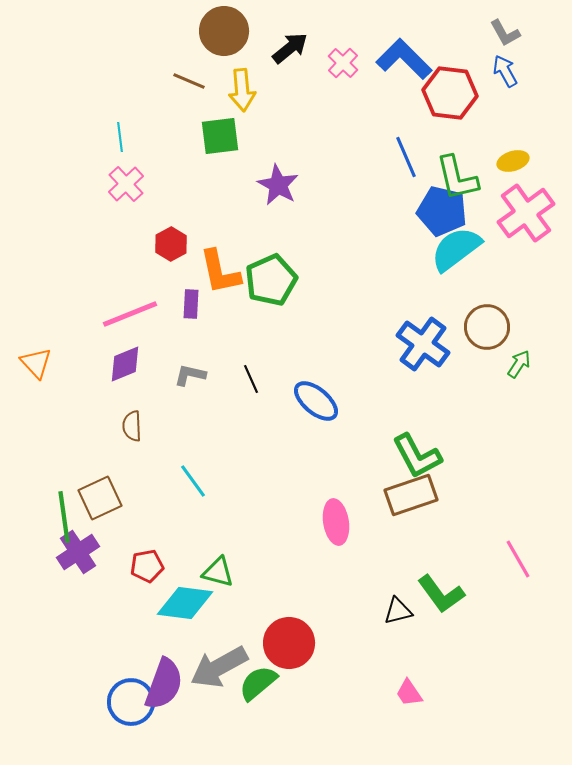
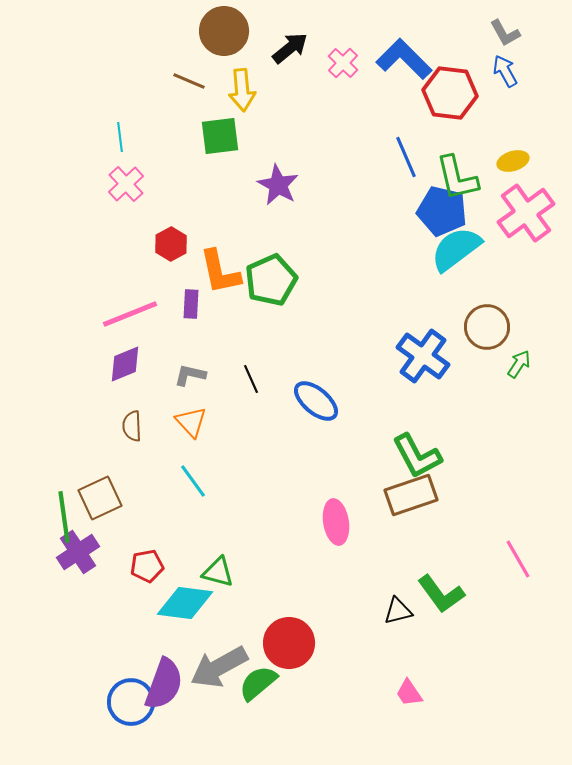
blue cross at (423, 344): moved 12 px down
orange triangle at (36, 363): moved 155 px right, 59 px down
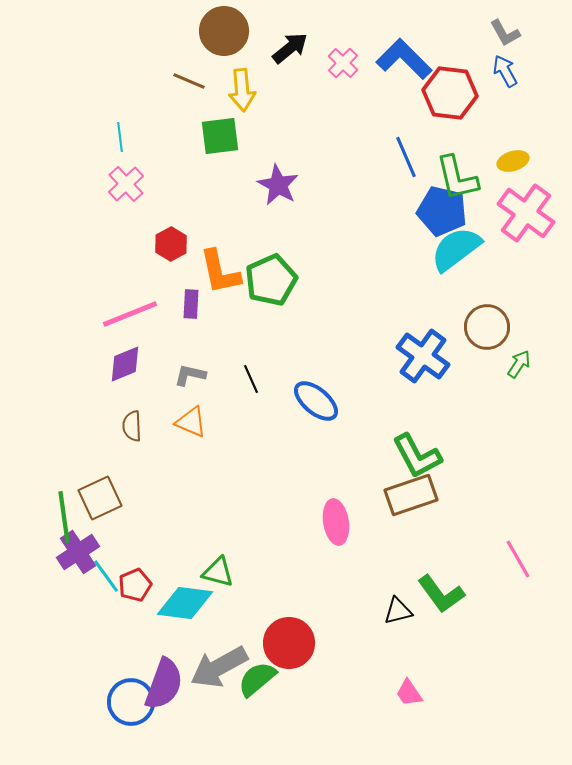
pink cross at (526, 213): rotated 18 degrees counterclockwise
orange triangle at (191, 422): rotated 24 degrees counterclockwise
cyan line at (193, 481): moved 87 px left, 95 px down
red pentagon at (147, 566): moved 12 px left, 19 px down; rotated 12 degrees counterclockwise
green semicircle at (258, 683): moved 1 px left, 4 px up
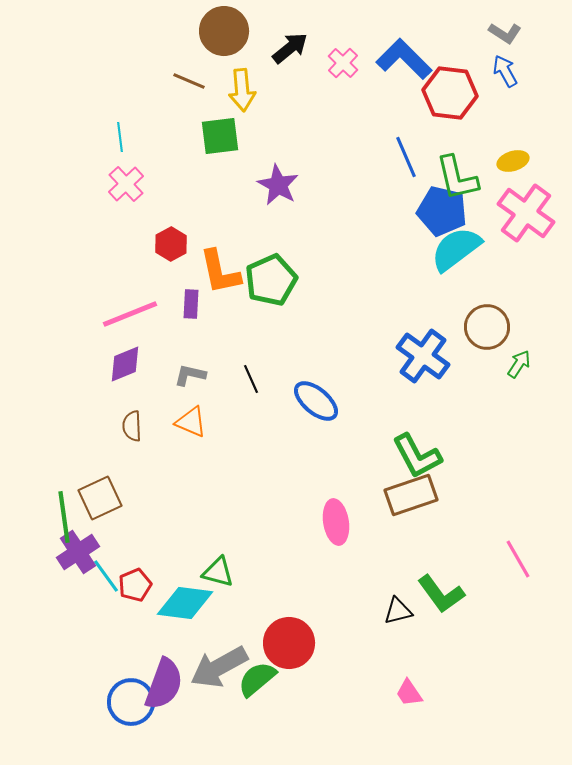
gray L-shape at (505, 33): rotated 28 degrees counterclockwise
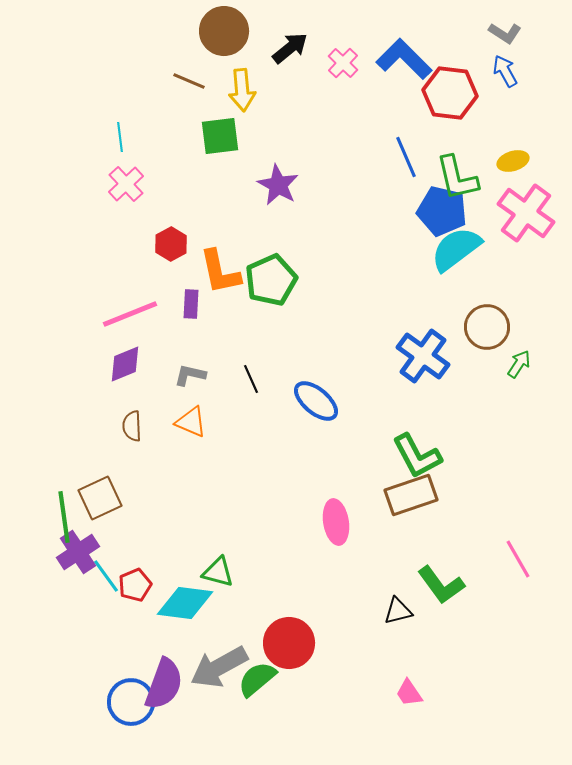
green L-shape at (441, 594): moved 9 px up
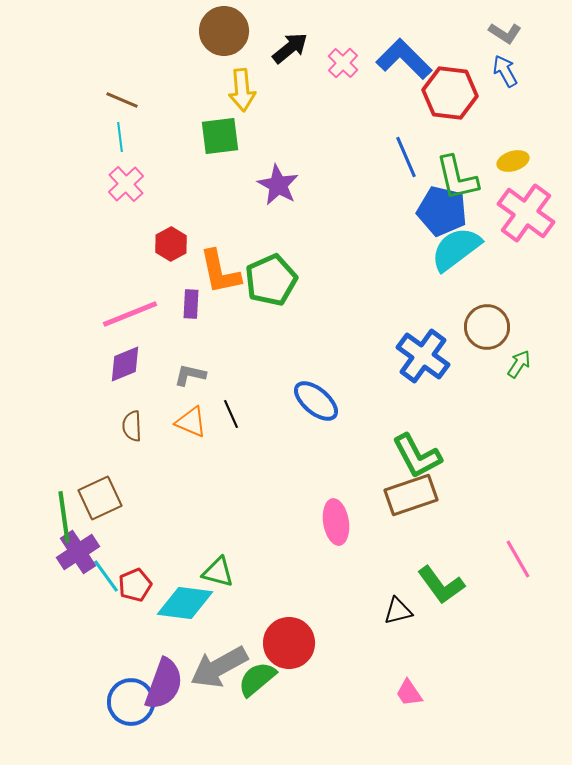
brown line at (189, 81): moved 67 px left, 19 px down
black line at (251, 379): moved 20 px left, 35 px down
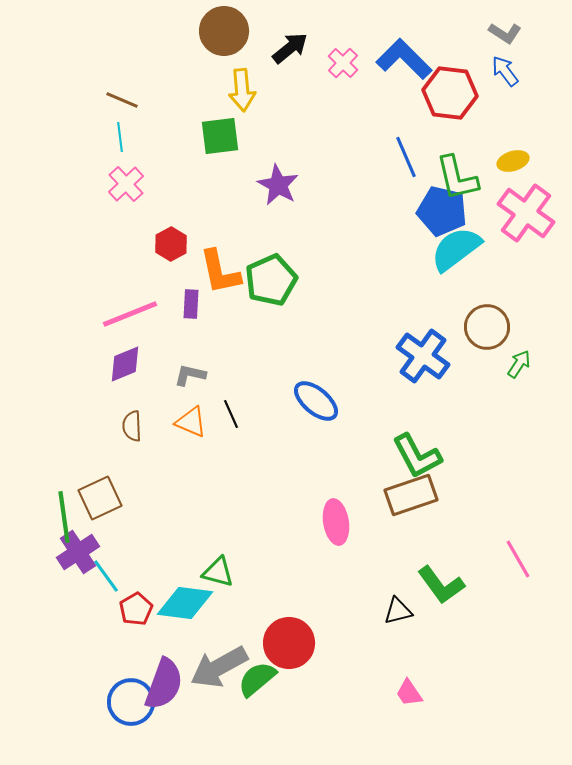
blue arrow at (505, 71): rotated 8 degrees counterclockwise
red pentagon at (135, 585): moved 1 px right, 24 px down; rotated 8 degrees counterclockwise
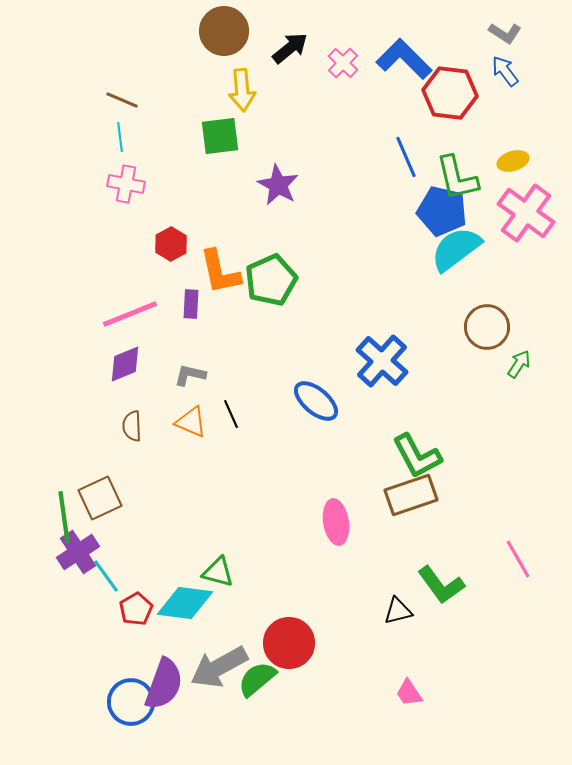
pink cross at (126, 184): rotated 36 degrees counterclockwise
blue cross at (423, 356): moved 41 px left, 5 px down; rotated 6 degrees clockwise
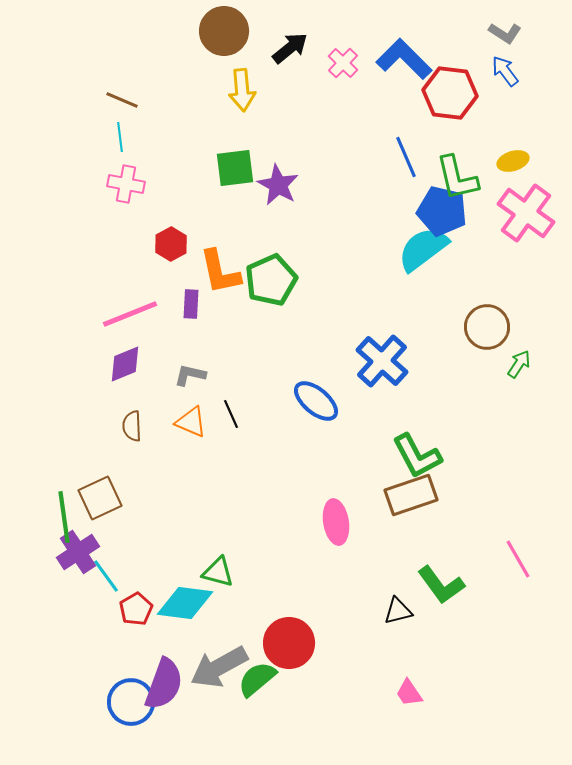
green square at (220, 136): moved 15 px right, 32 px down
cyan semicircle at (456, 249): moved 33 px left
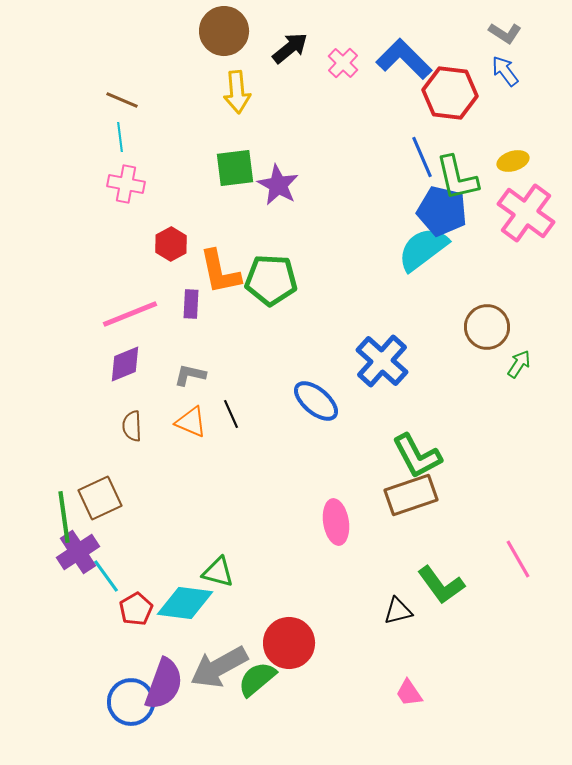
yellow arrow at (242, 90): moved 5 px left, 2 px down
blue line at (406, 157): moved 16 px right
green pentagon at (271, 280): rotated 27 degrees clockwise
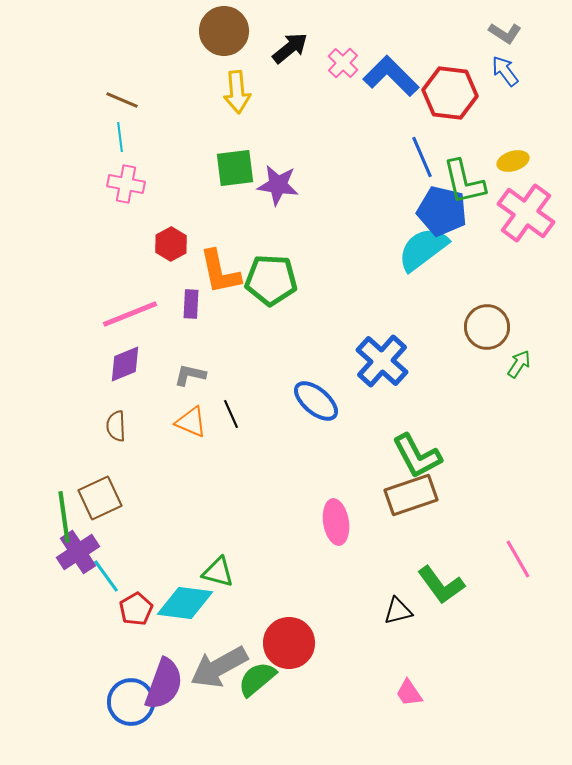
blue L-shape at (404, 59): moved 13 px left, 17 px down
green L-shape at (457, 178): moved 7 px right, 4 px down
purple star at (278, 185): rotated 21 degrees counterclockwise
brown semicircle at (132, 426): moved 16 px left
